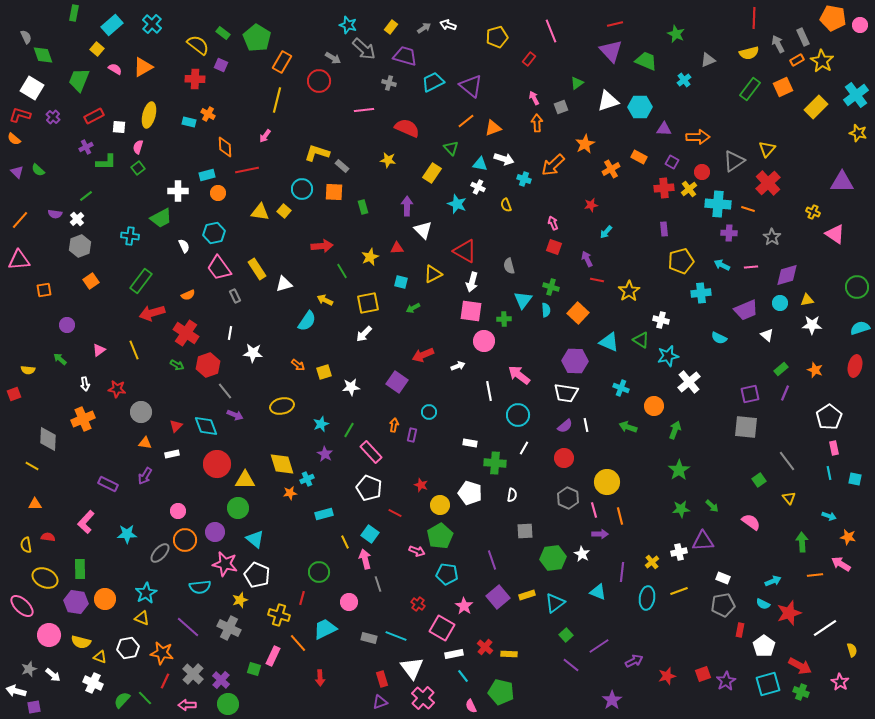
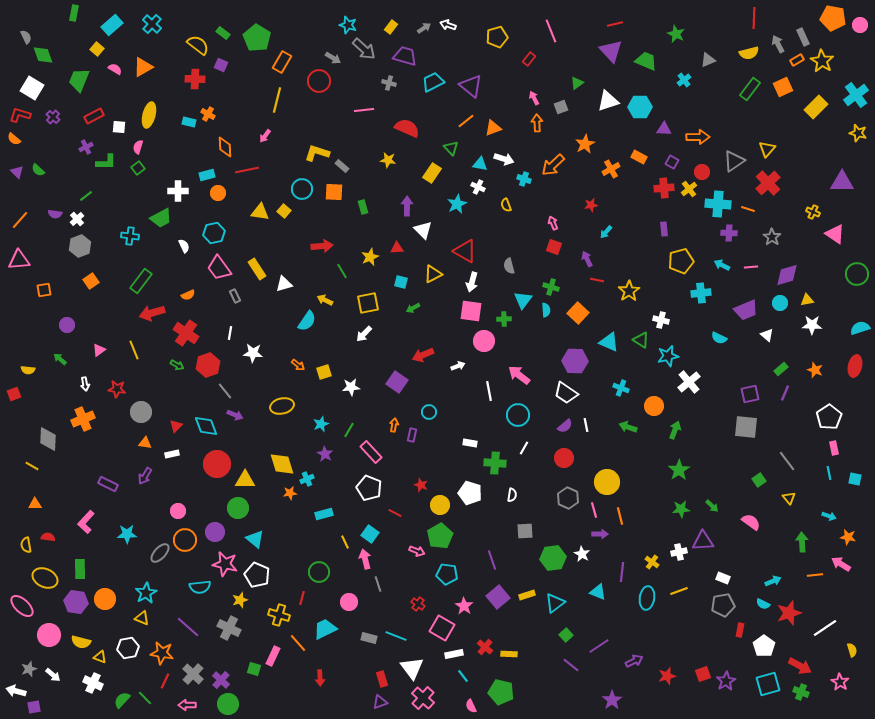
cyan star at (457, 204): rotated 24 degrees clockwise
green circle at (857, 287): moved 13 px up
white trapezoid at (566, 393): rotated 25 degrees clockwise
yellow cross at (652, 562): rotated 16 degrees counterclockwise
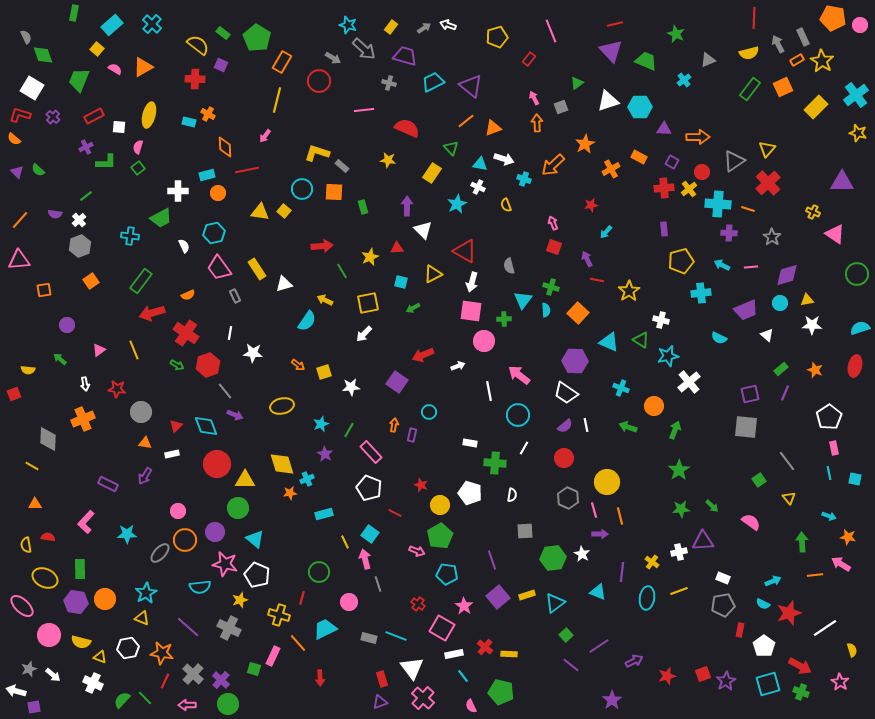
white cross at (77, 219): moved 2 px right, 1 px down
